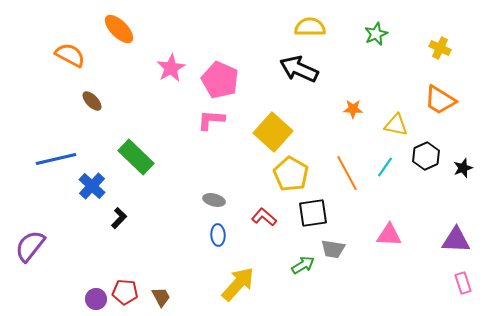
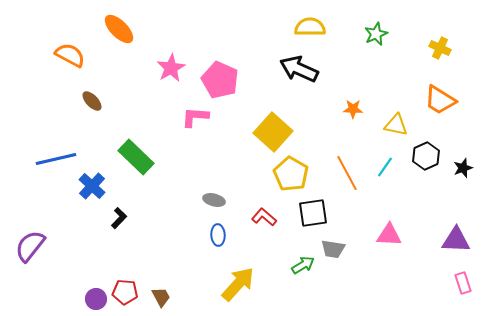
pink L-shape: moved 16 px left, 3 px up
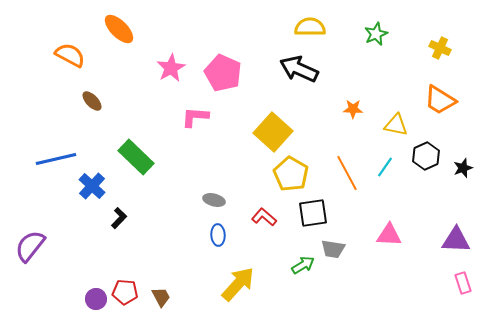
pink pentagon: moved 3 px right, 7 px up
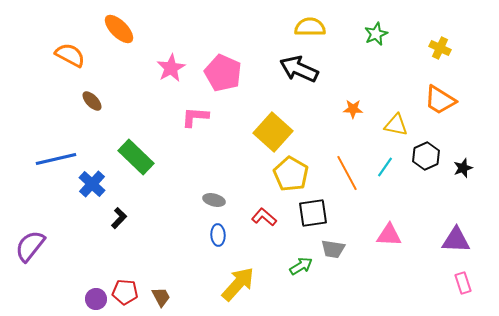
blue cross: moved 2 px up
green arrow: moved 2 px left, 1 px down
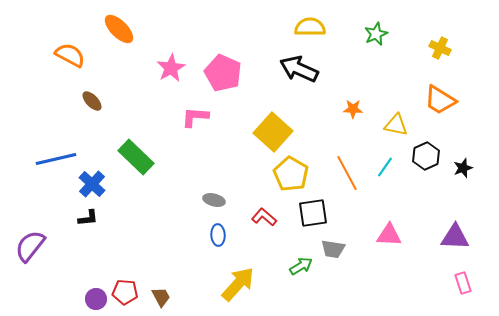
black L-shape: moved 31 px left; rotated 40 degrees clockwise
purple triangle: moved 1 px left, 3 px up
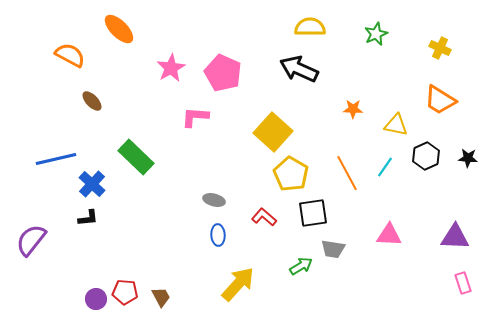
black star: moved 5 px right, 10 px up; rotated 24 degrees clockwise
purple semicircle: moved 1 px right, 6 px up
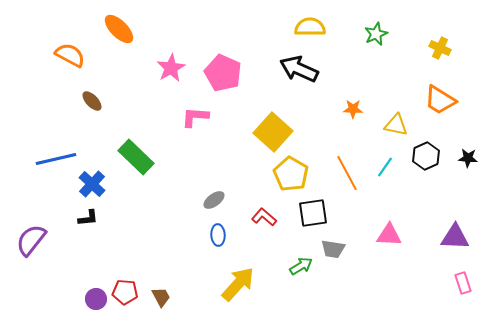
gray ellipse: rotated 50 degrees counterclockwise
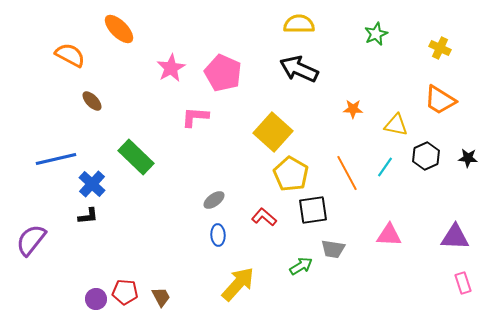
yellow semicircle: moved 11 px left, 3 px up
black square: moved 3 px up
black L-shape: moved 2 px up
